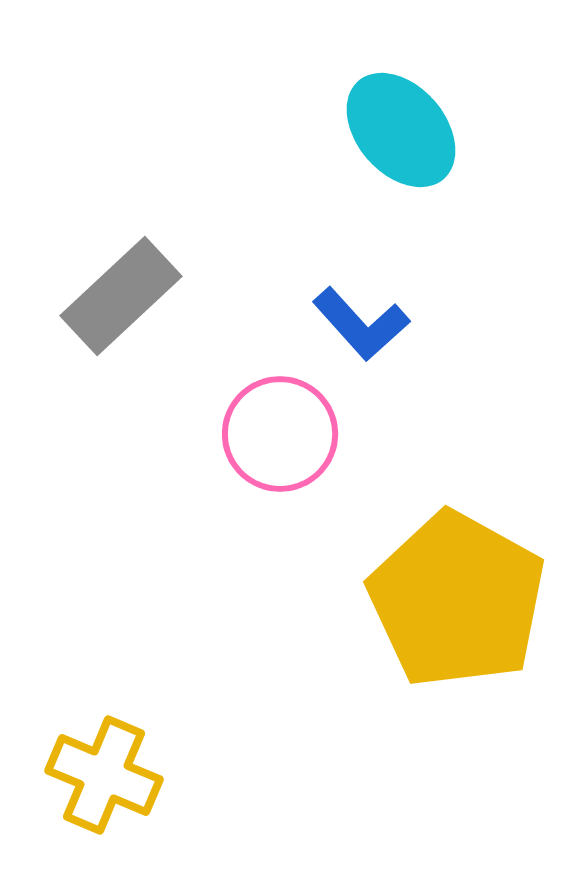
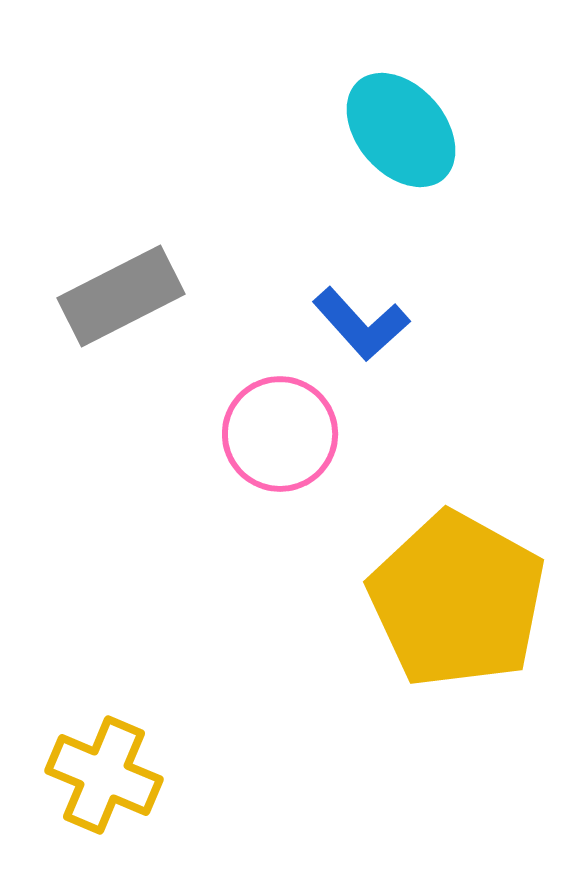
gray rectangle: rotated 16 degrees clockwise
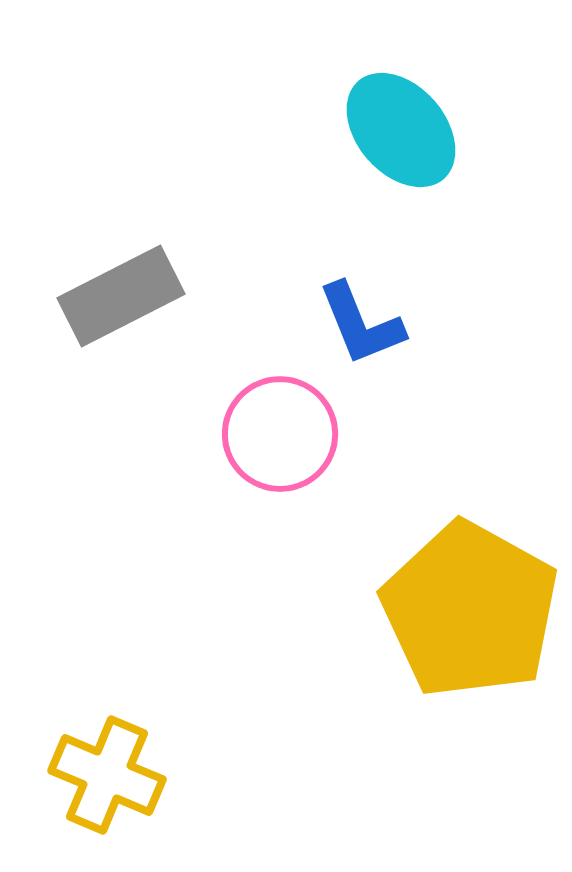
blue L-shape: rotated 20 degrees clockwise
yellow pentagon: moved 13 px right, 10 px down
yellow cross: moved 3 px right
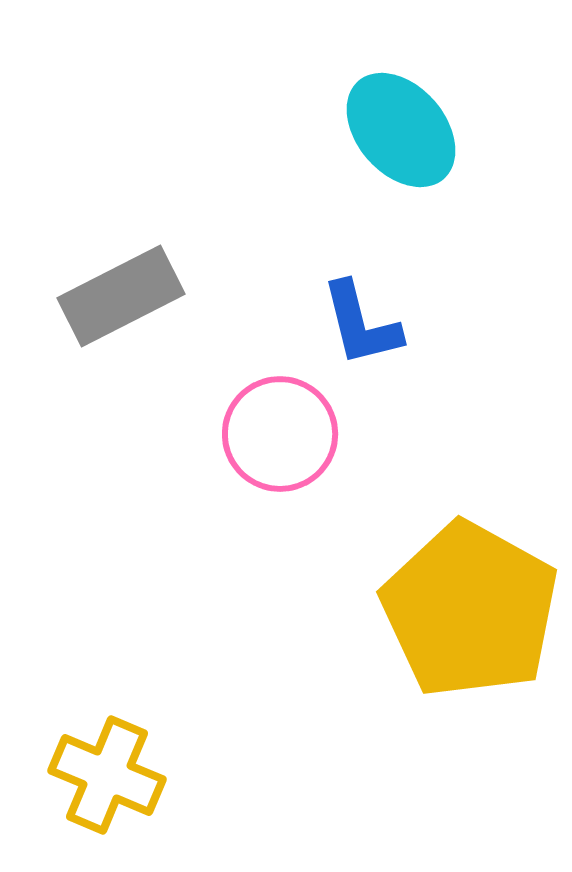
blue L-shape: rotated 8 degrees clockwise
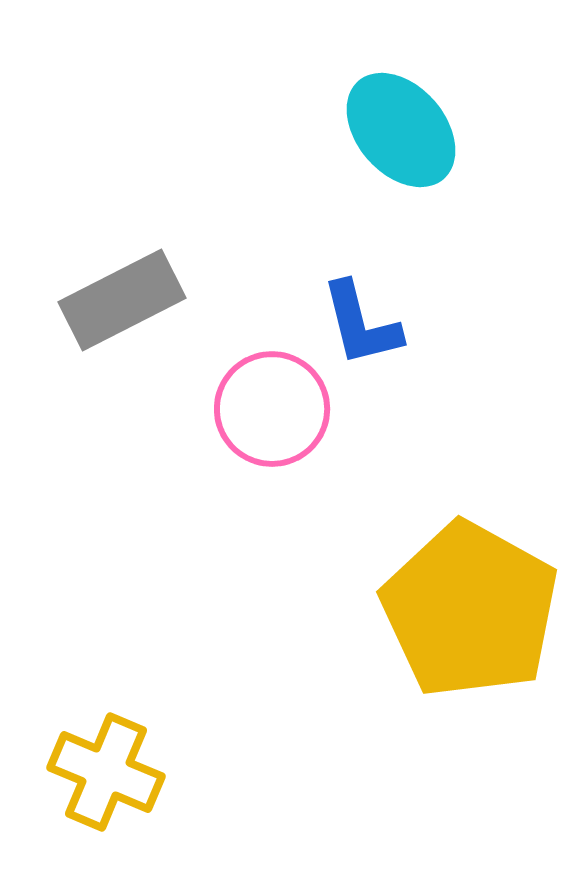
gray rectangle: moved 1 px right, 4 px down
pink circle: moved 8 px left, 25 px up
yellow cross: moved 1 px left, 3 px up
